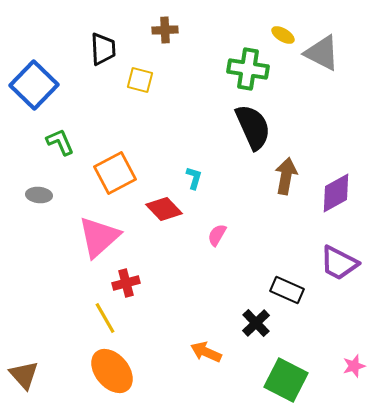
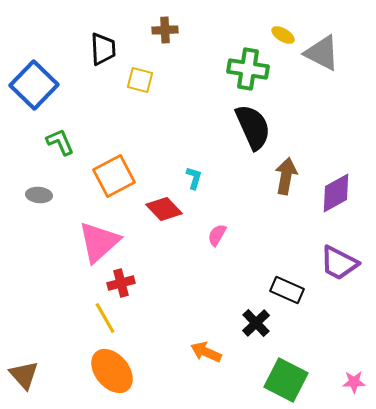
orange square: moved 1 px left, 3 px down
pink triangle: moved 5 px down
red cross: moved 5 px left
pink star: moved 16 px down; rotated 15 degrees clockwise
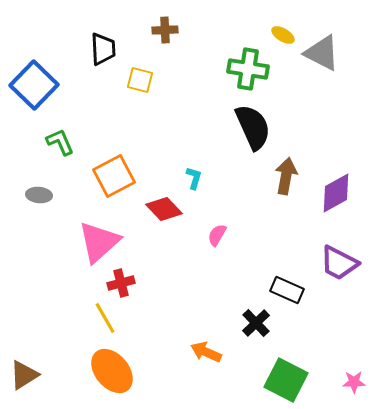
brown triangle: rotated 40 degrees clockwise
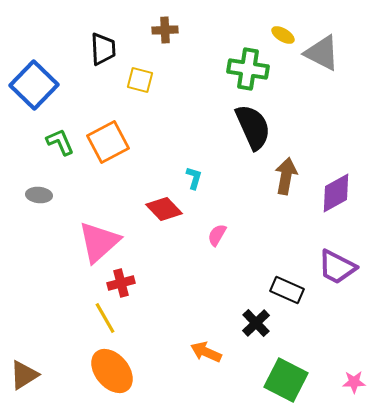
orange square: moved 6 px left, 34 px up
purple trapezoid: moved 2 px left, 4 px down
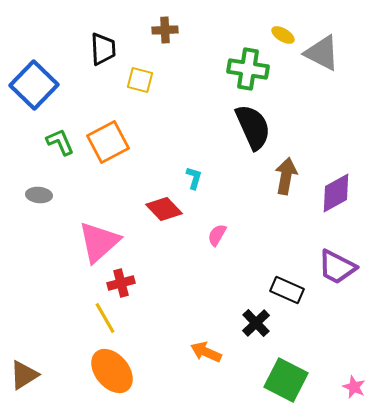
pink star: moved 5 px down; rotated 25 degrees clockwise
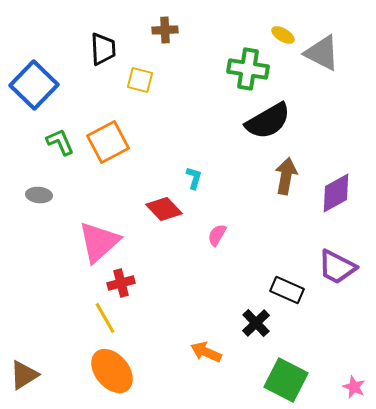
black semicircle: moved 15 px right, 6 px up; rotated 84 degrees clockwise
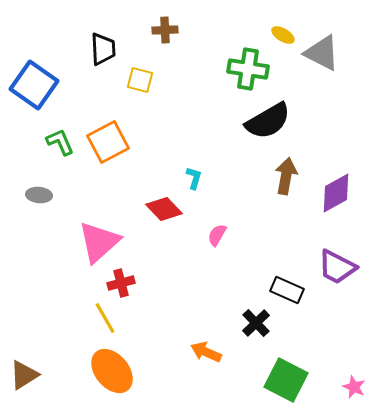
blue square: rotated 9 degrees counterclockwise
